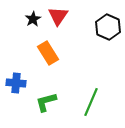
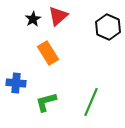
red triangle: rotated 15 degrees clockwise
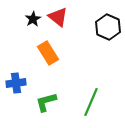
red triangle: moved 1 px down; rotated 40 degrees counterclockwise
blue cross: rotated 12 degrees counterclockwise
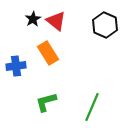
red triangle: moved 2 px left, 4 px down
black hexagon: moved 3 px left, 2 px up
blue cross: moved 17 px up
green line: moved 1 px right, 5 px down
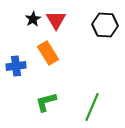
red triangle: moved 1 px up; rotated 20 degrees clockwise
black hexagon: rotated 20 degrees counterclockwise
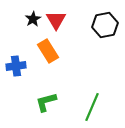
black hexagon: rotated 15 degrees counterclockwise
orange rectangle: moved 2 px up
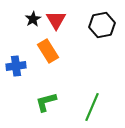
black hexagon: moved 3 px left
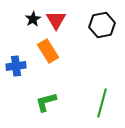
green line: moved 10 px right, 4 px up; rotated 8 degrees counterclockwise
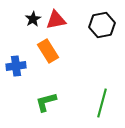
red triangle: rotated 50 degrees clockwise
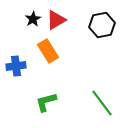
red triangle: rotated 20 degrees counterclockwise
green line: rotated 52 degrees counterclockwise
